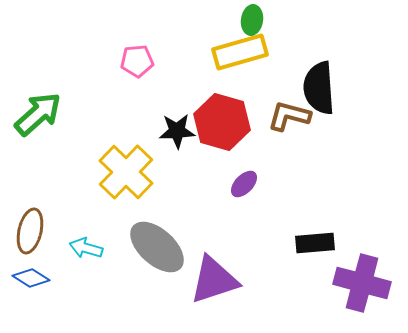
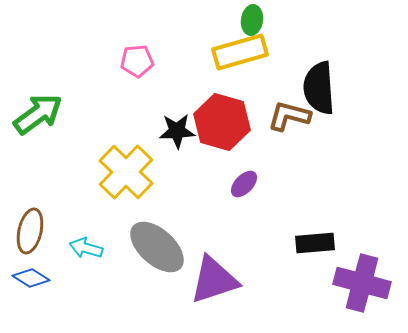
green arrow: rotated 6 degrees clockwise
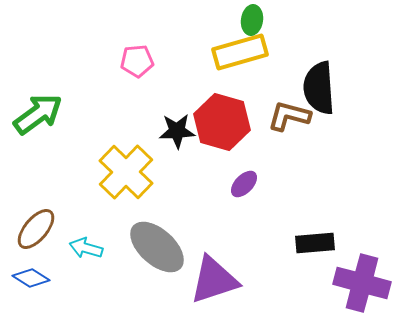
brown ellipse: moved 6 px right, 2 px up; rotated 27 degrees clockwise
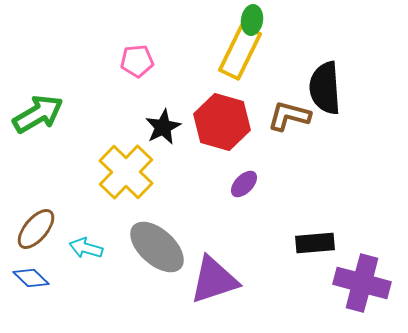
yellow rectangle: rotated 48 degrees counterclockwise
black semicircle: moved 6 px right
green arrow: rotated 6 degrees clockwise
black star: moved 14 px left, 4 px up; rotated 24 degrees counterclockwise
blue diamond: rotated 12 degrees clockwise
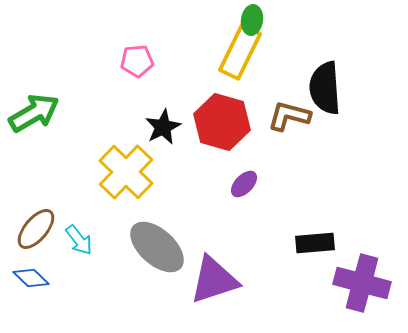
green arrow: moved 4 px left, 1 px up
cyan arrow: moved 7 px left, 8 px up; rotated 144 degrees counterclockwise
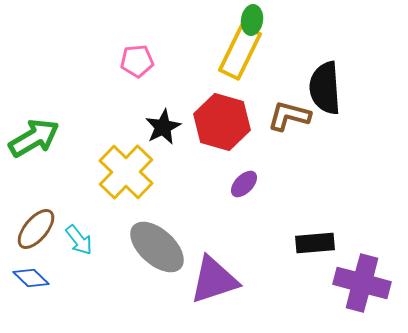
green arrow: moved 25 px down
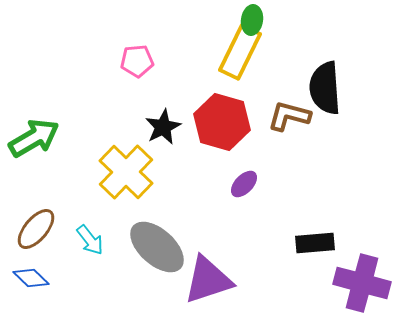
cyan arrow: moved 11 px right
purple triangle: moved 6 px left
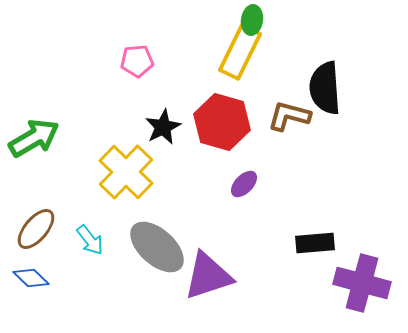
purple triangle: moved 4 px up
